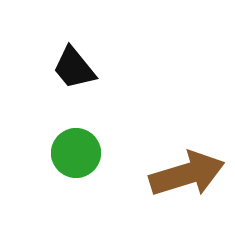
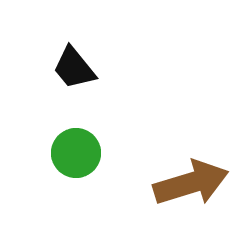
brown arrow: moved 4 px right, 9 px down
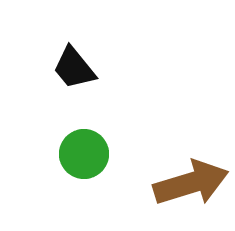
green circle: moved 8 px right, 1 px down
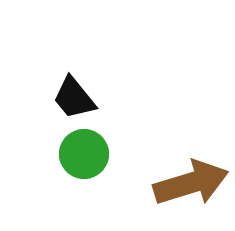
black trapezoid: moved 30 px down
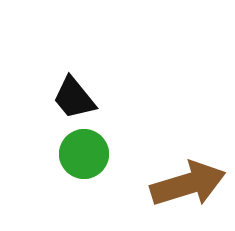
brown arrow: moved 3 px left, 1 px down
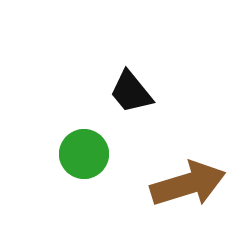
black trapezoid: moved 57 px right, 6 px up
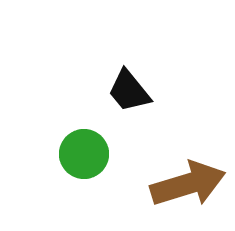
black trapezoid: moved 2 px left, 1 px up
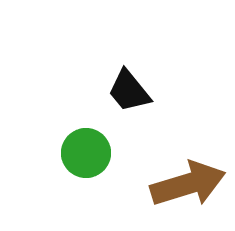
green circle: moved 2 px right, 1 px up
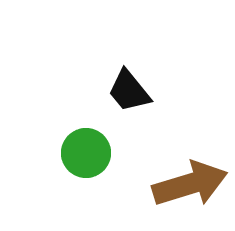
brown arrow: moved 2 px right
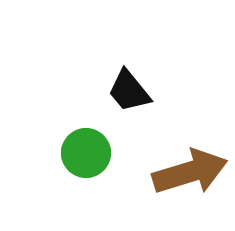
brown arrow: moved 12 px up
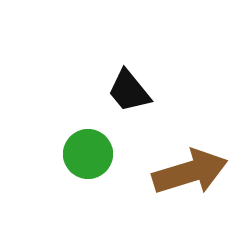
green circle: moved 2 px right, 1 px down
